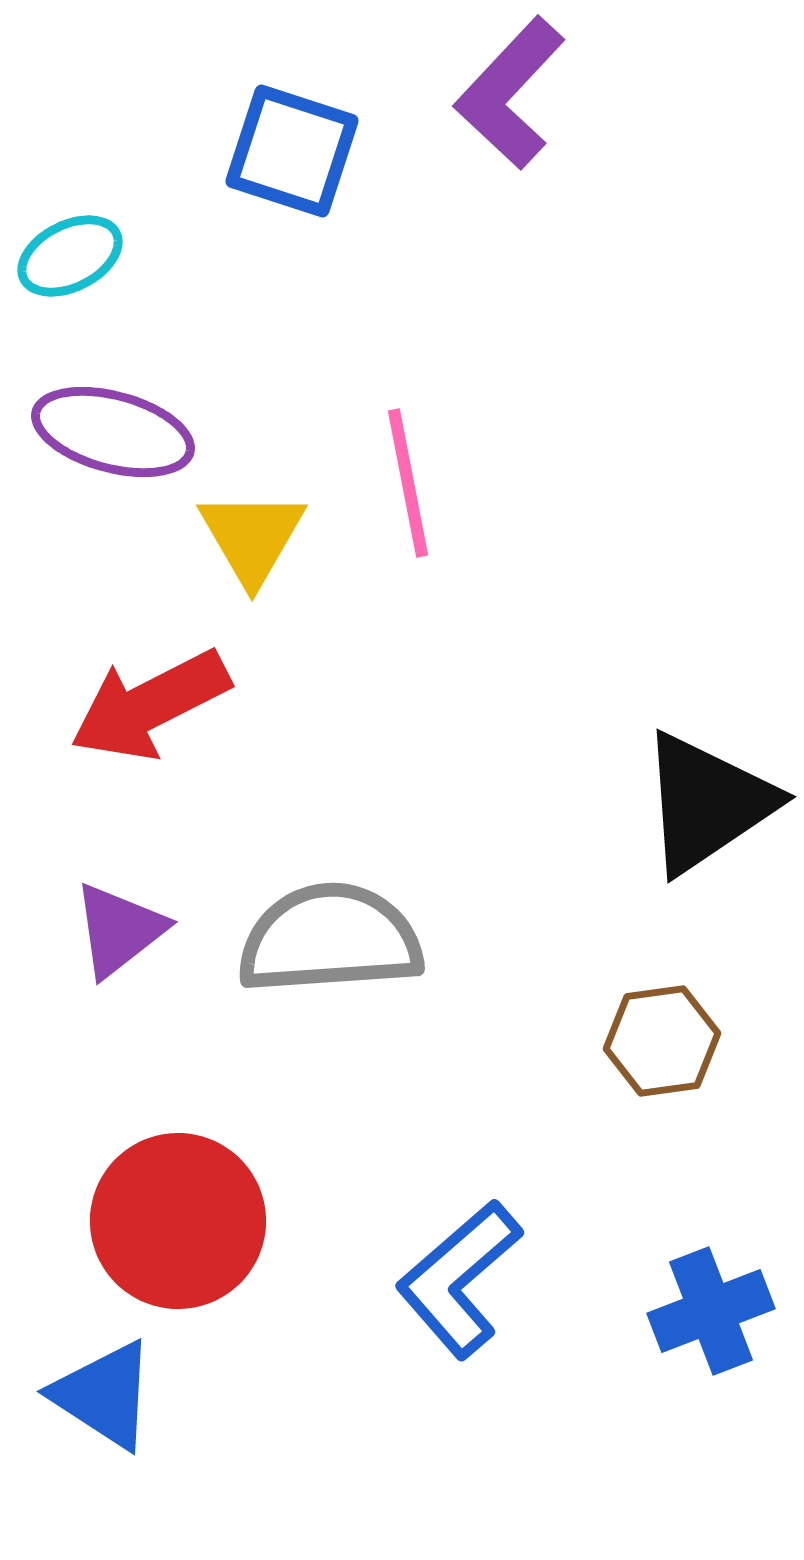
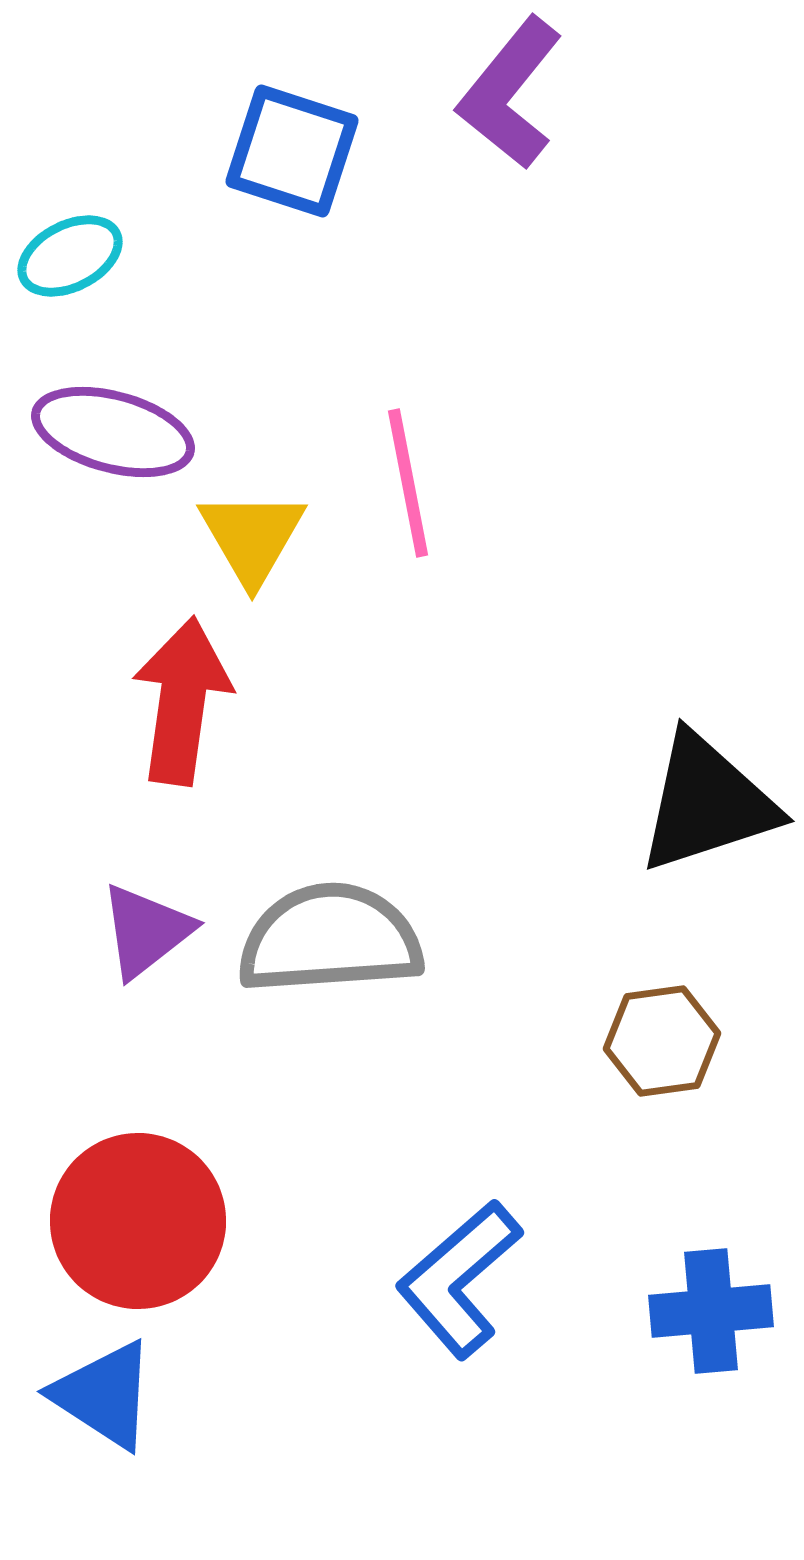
purple L-shape: rotated 4 degrees counterclockwise
red arrow: moved 32 px right, 4 px up; rotated 125 degrees clockwise
black triangle: rotated 16 degrees clockwise
purple triangle: moved 27 px right, 1 px down
red circle: moved 40 px left
blue cross: rotated 16 degrees clockwise
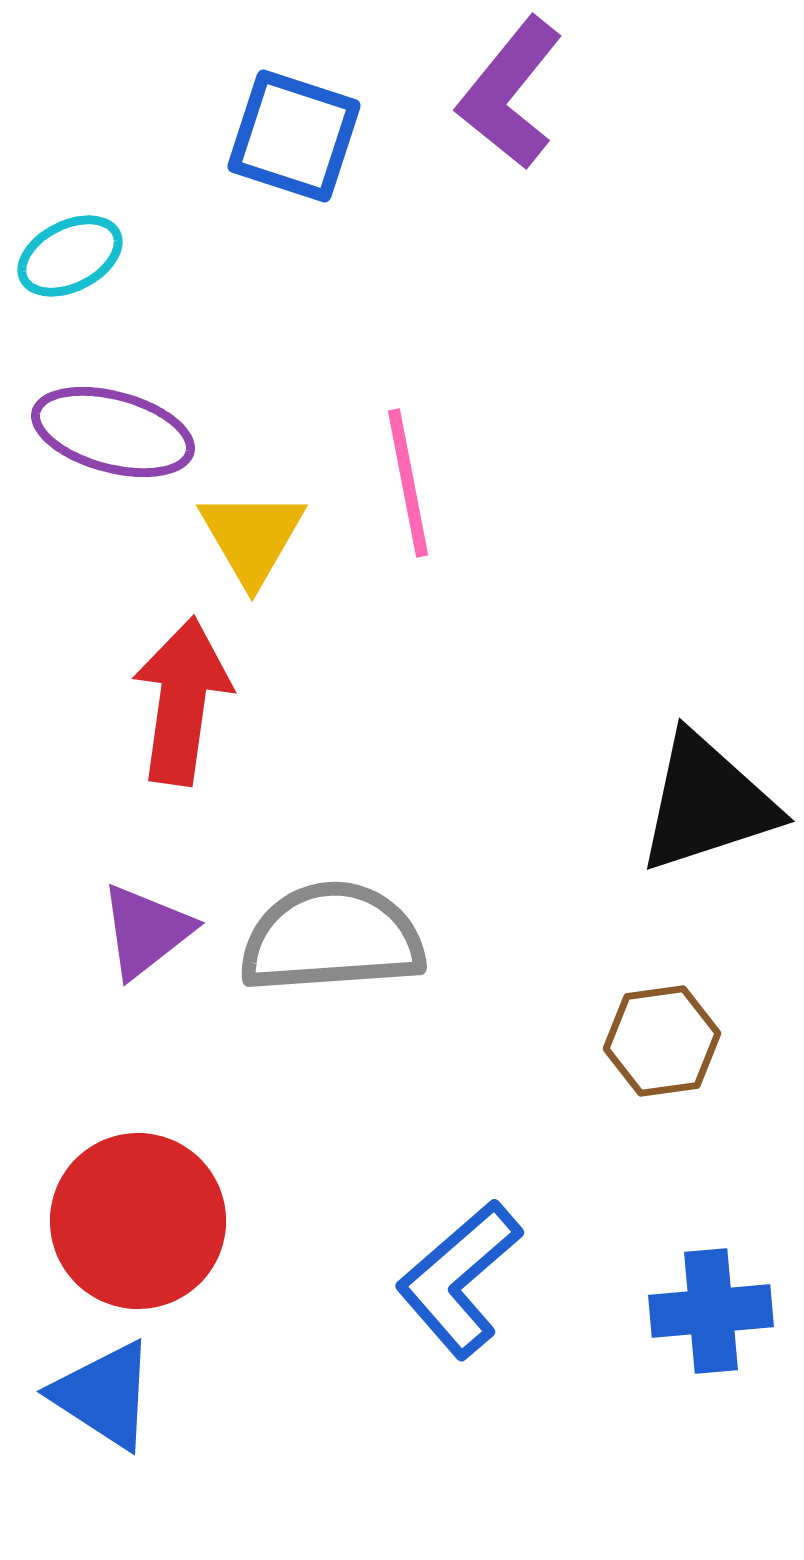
blue square: moved 2 px right, 15 px up
gray semicircle: moved 2 px right, 1 px up
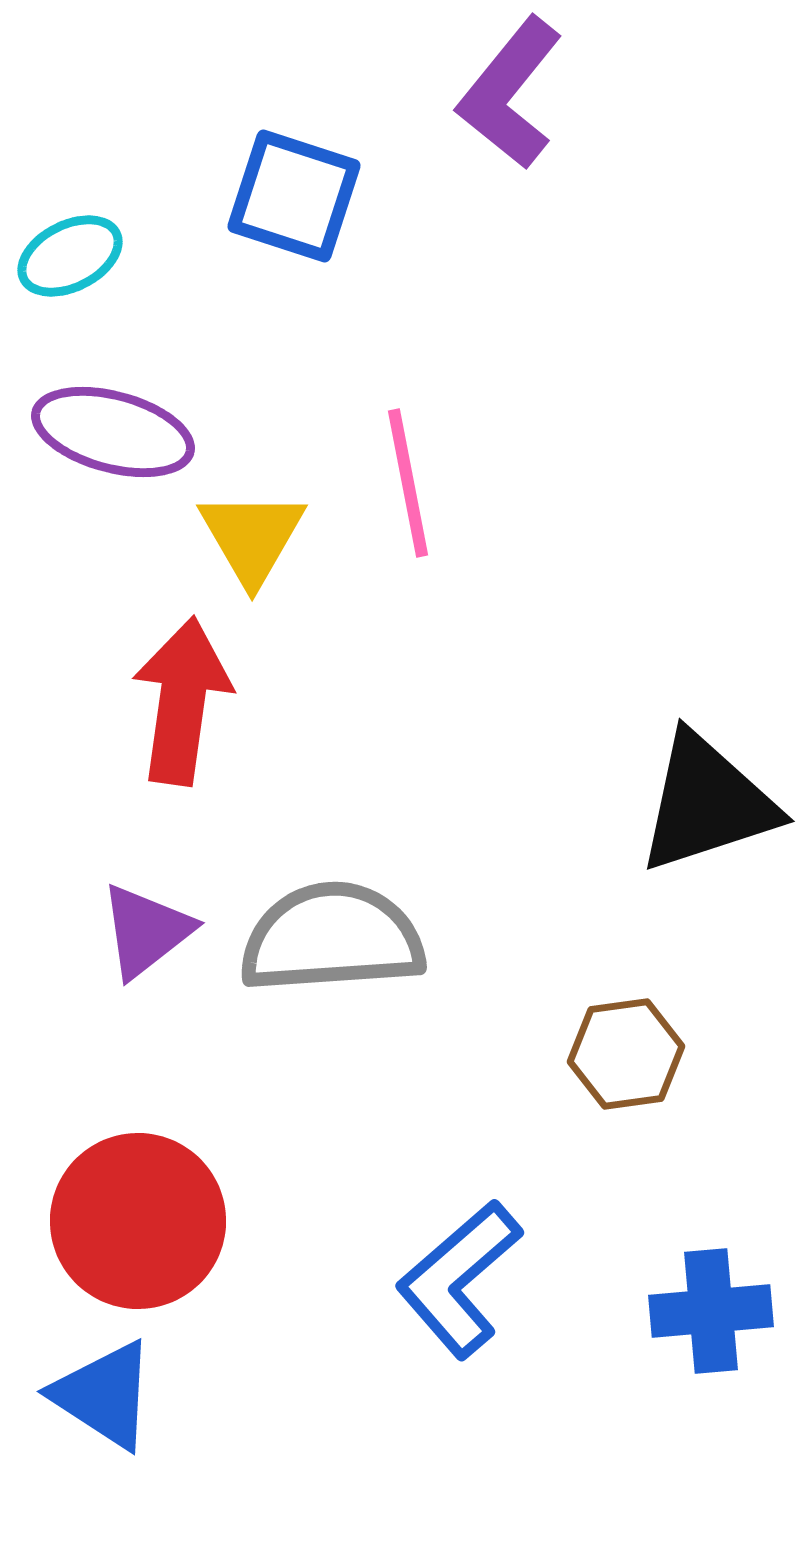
blue square: moved 60 px down
brown hexagon: moved 36 px left, 13 px down
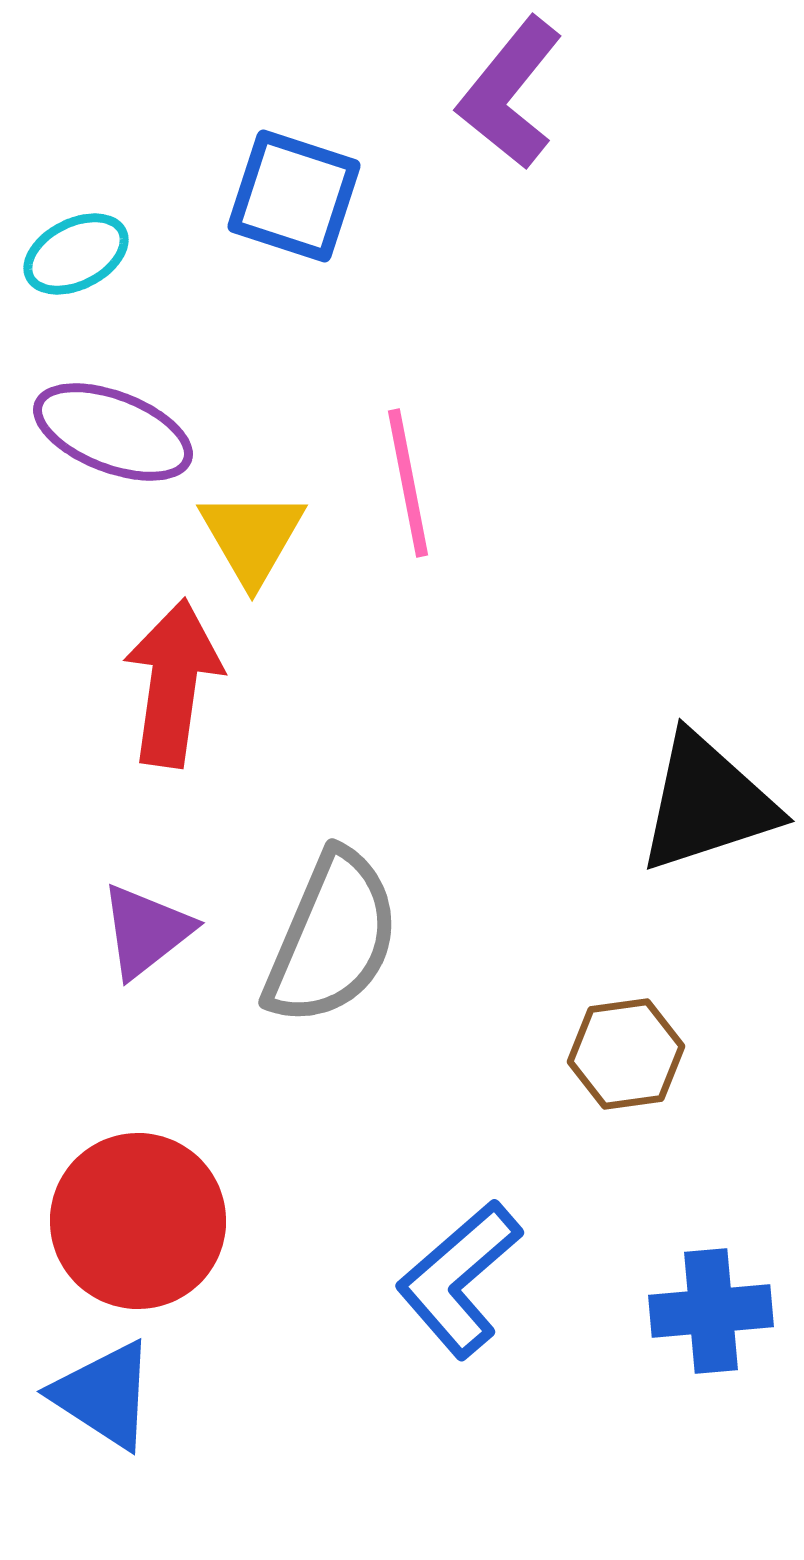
cyan ellipse: moved 6 px right, 2 px up
purple ellipse: rotated 6 degrees clockwise
red arrow: moved 9 px left, 18 px up
gray semicircle: rotated 117 degrees clockwise
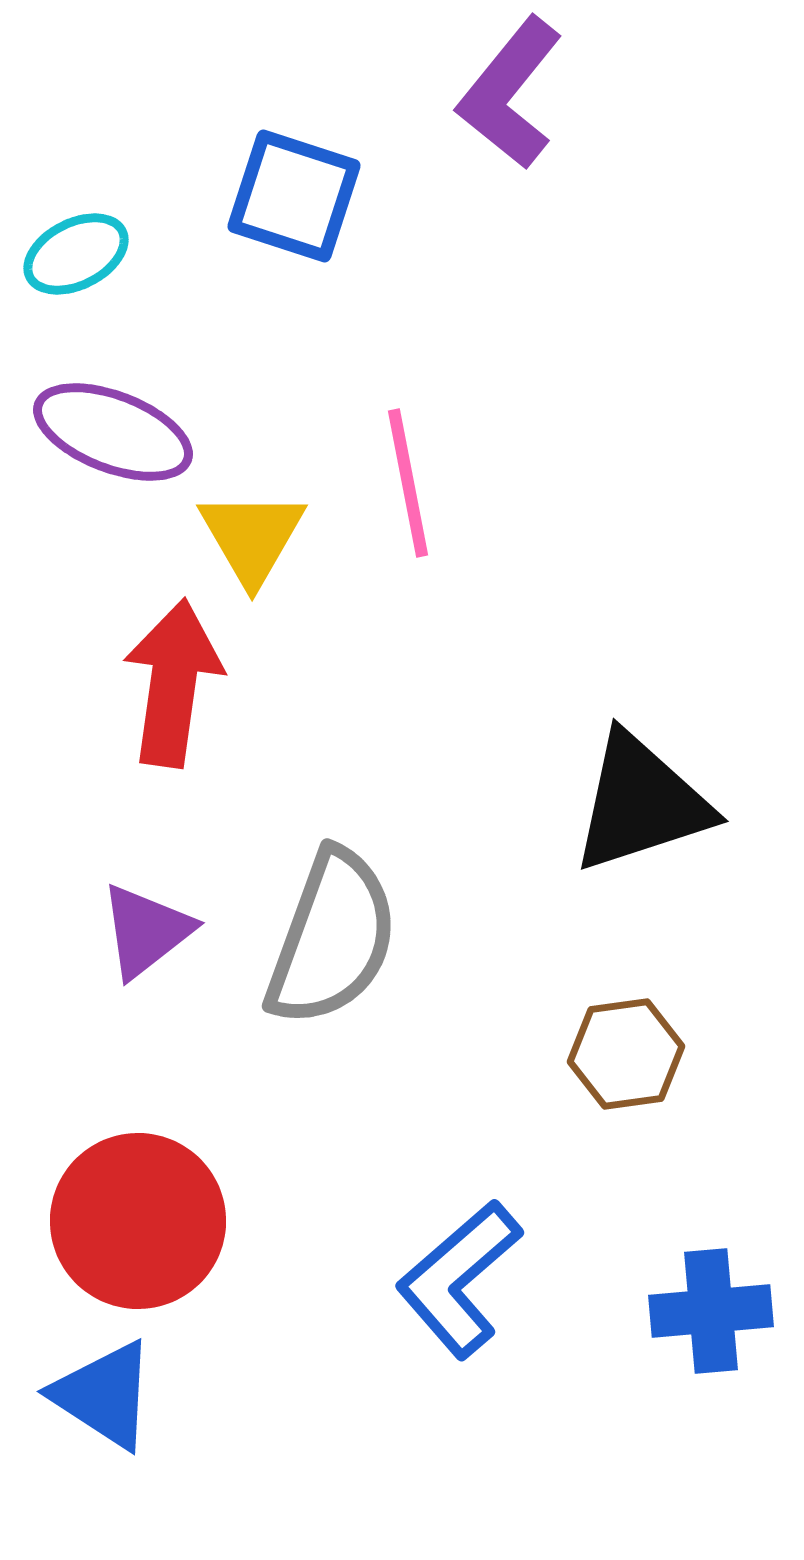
black triangle: moved 66 px left
gray semicircle: rotated 3 degrees counterclockwise
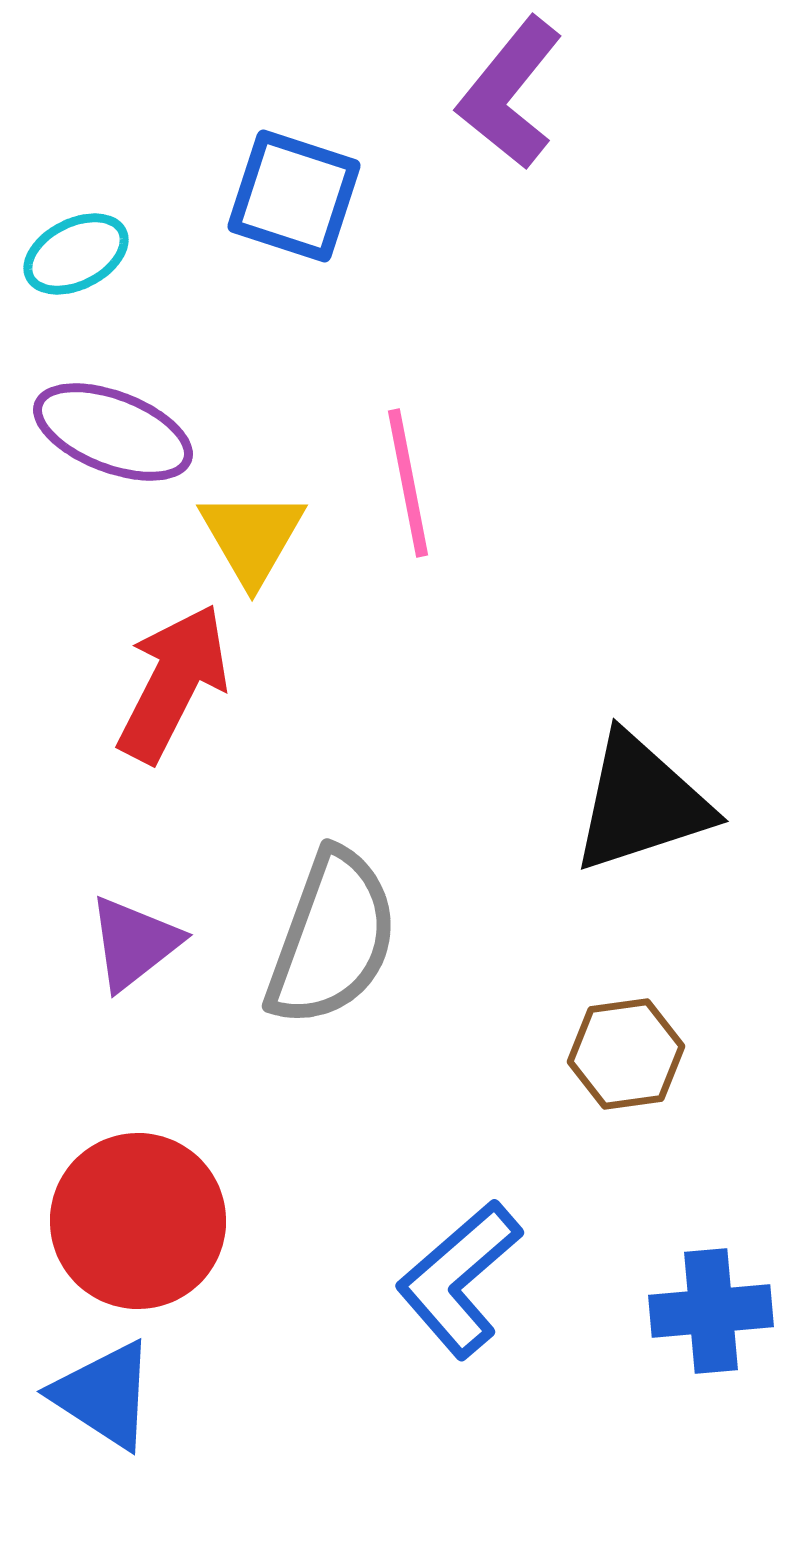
red arrow: rotated 19 degrees clockwise
purple triangle: moved 12 px left, 12 px down
